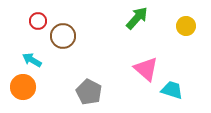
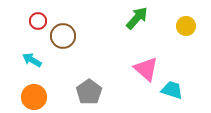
orange circle: moved 11 px right, 10 px down
gray pentagon: rotated 10 degrees clockwise
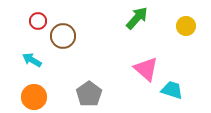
gray pentagon: moved 2 px down
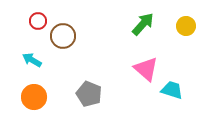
green arrow: moved 6 px right, 6 px down
gray pentagon: rotated 15 degrees counterclockwise
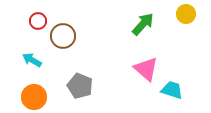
yellow circle: moved 12 px up
gray pentagon: moved 9 px left, 8 px up
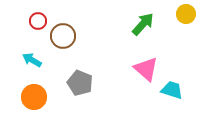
gray pentagon: moved 3 px up
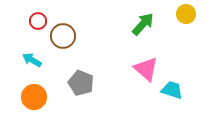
gray pentagon: moved 1 px right
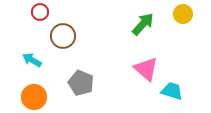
yellow circle: moved 3 px left
red circle: moved 2 px right, 9 px up
cyan trapezoid: moved 1 px down
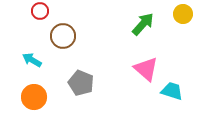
red circle: moved 1 px up
